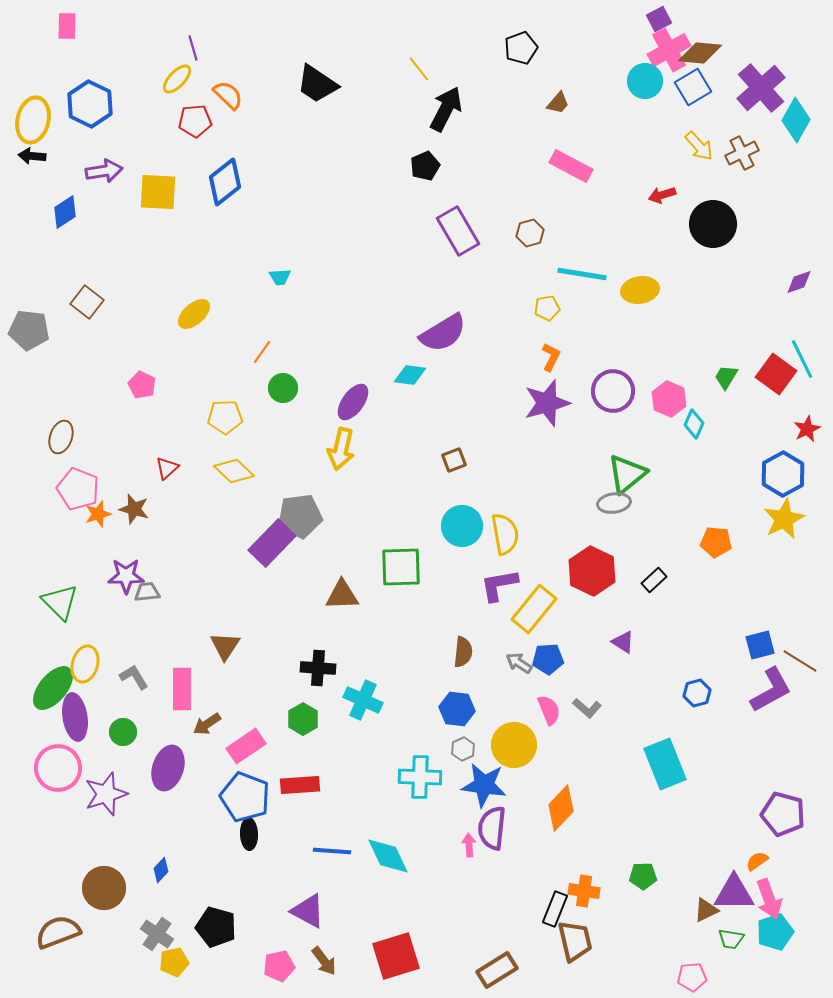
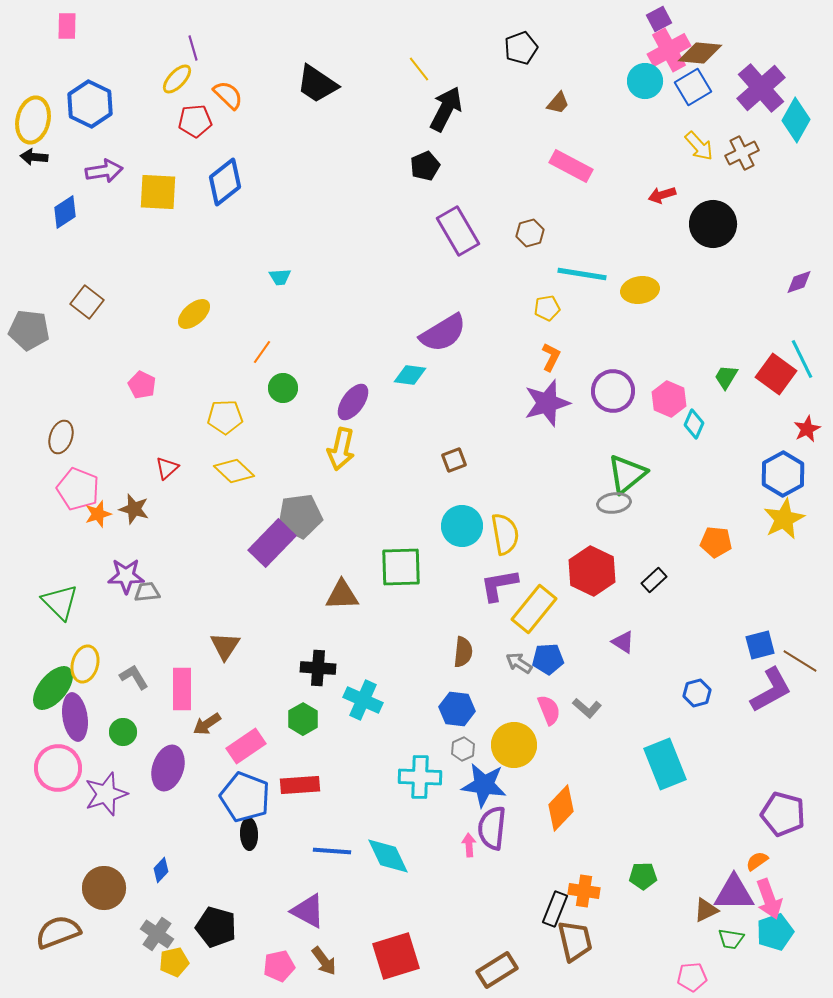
black arrow at (32, 156): moved 2 px right, 1 px down
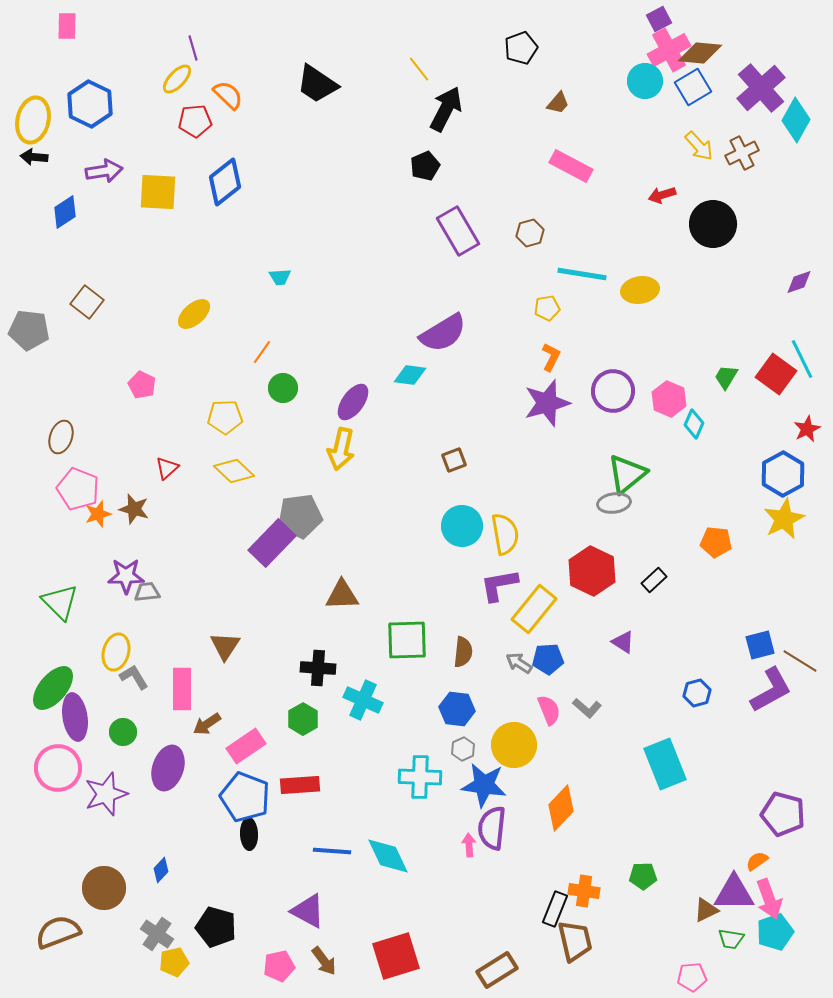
green square at (401, 567): moved 6 px right, 73 px down
yellow ellipse at (85, 664): moved 31 px right, 12 px up
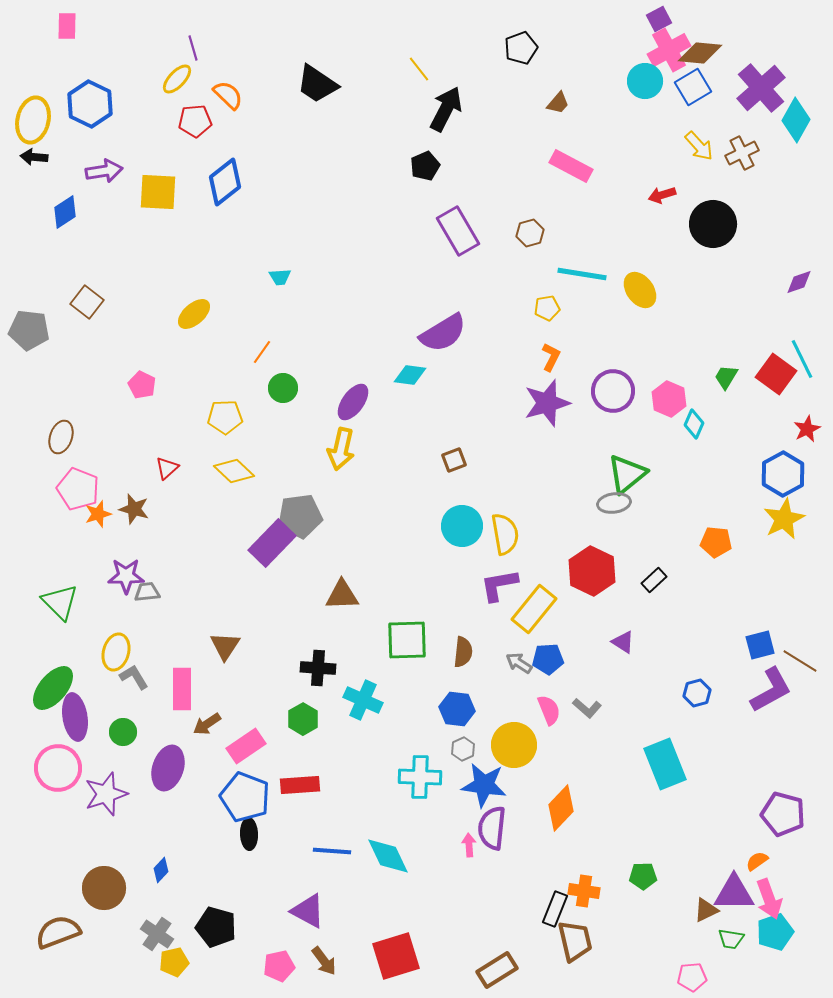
yellow ellipse at (640, 290): rotated 63 degrees clockwise
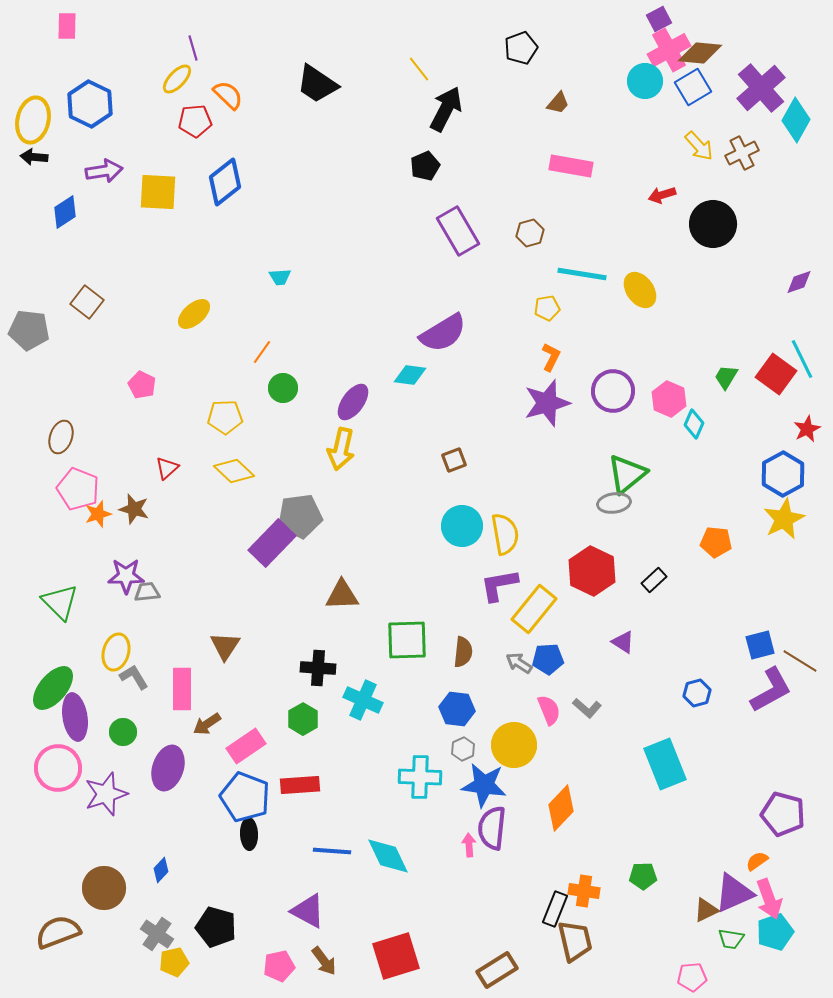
pink rectangle at (571, 166): rotated 18 degrees counterclockwise
purple triangle at (734, 893): rotated 24 degrees counterclockwise
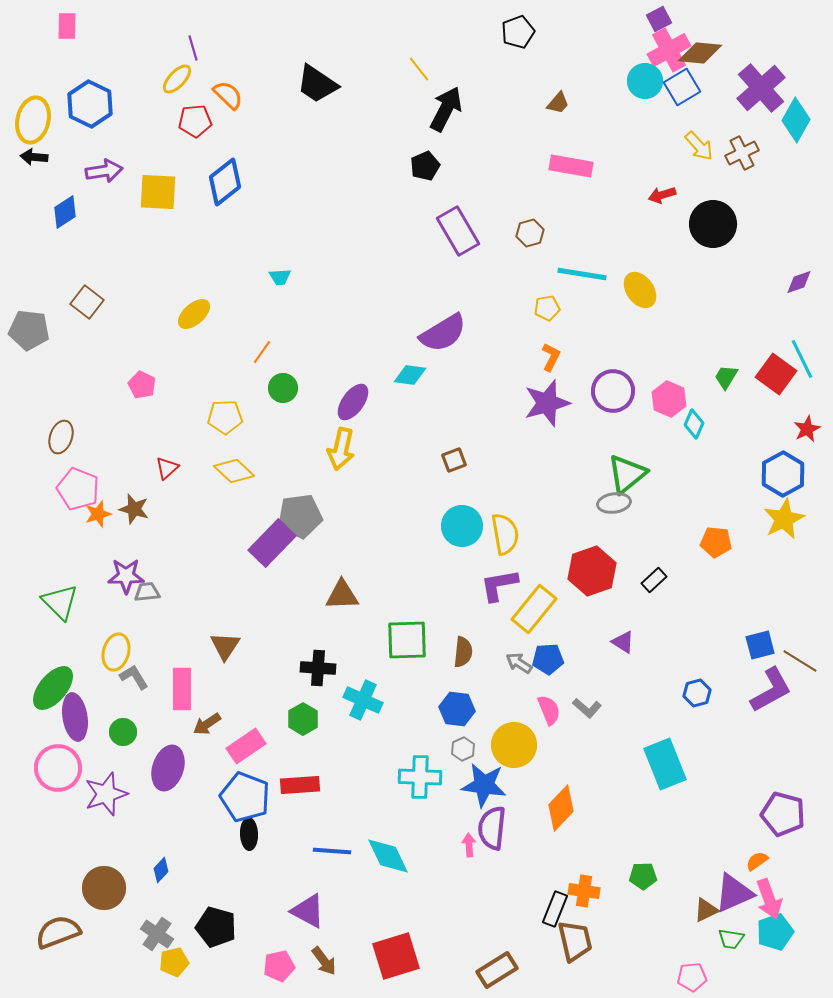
black pentagon at (521, 48): moved 3 px left, 16 px up
blue square at (693, 87): moved 11 px left
red hexagon at (592, 571): rotated 15 degrees clockwise
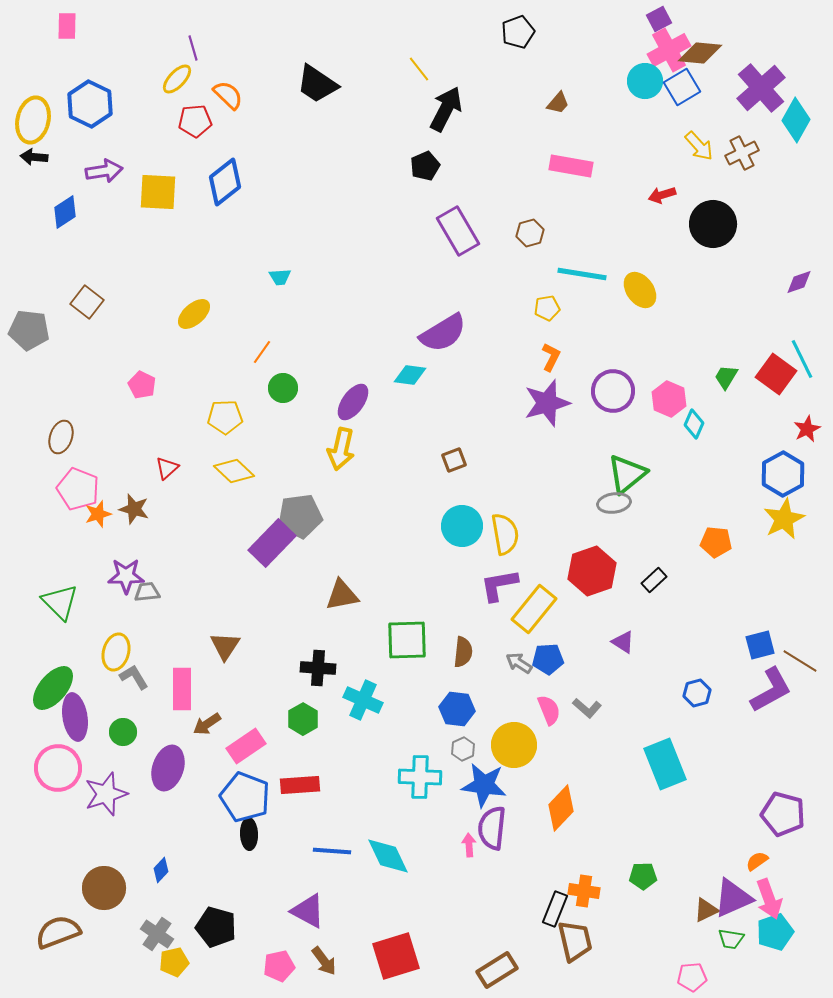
brown triangle at (342, 595): rotated 9 degrees counterclockwise
purple triangle at (734, 893): moved 1 px left, 5 px down
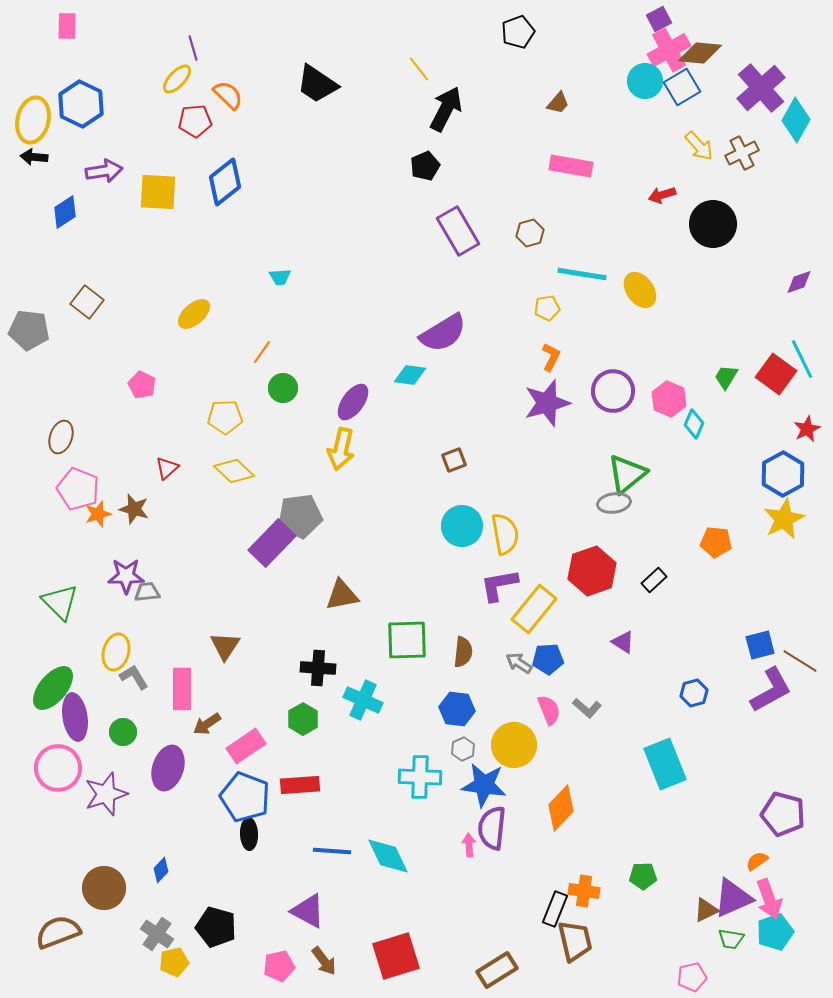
blue hexagon at (90, 104): moved 9 px left
blue hexagon at (697, 693): moved 3 px left
pink pentagon at (692, 977): rotated 8 degrees counterclockwise
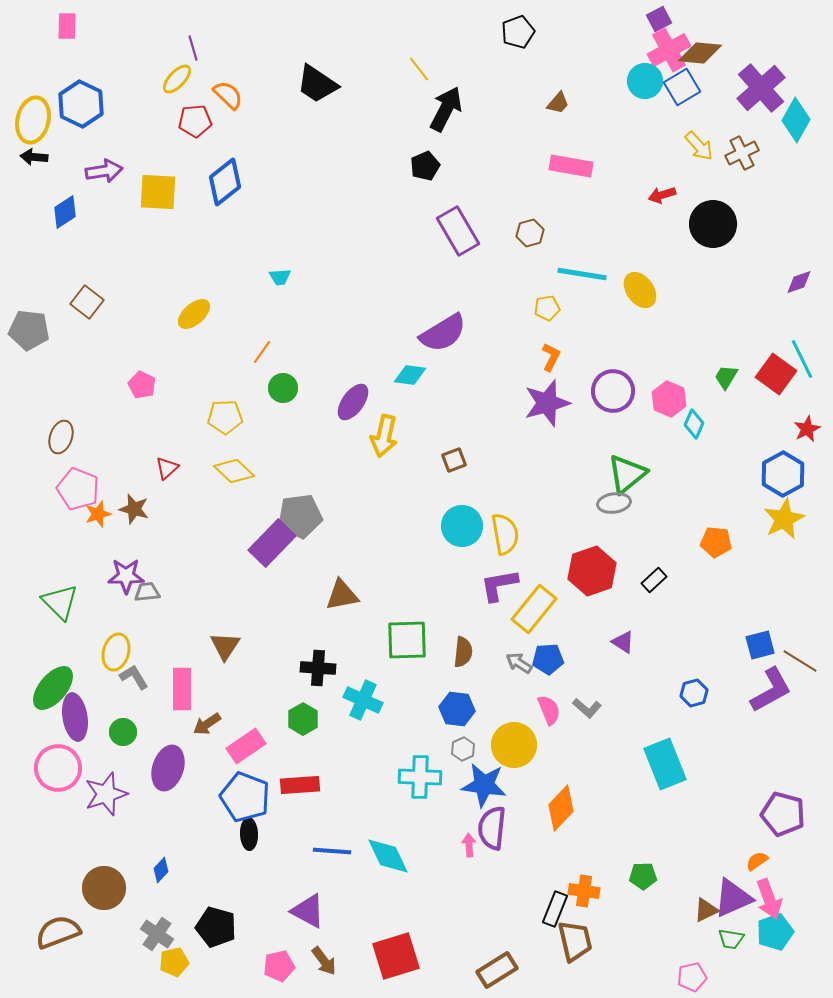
yellow arrow at (341, 449): moved 43 px right, 13 px up
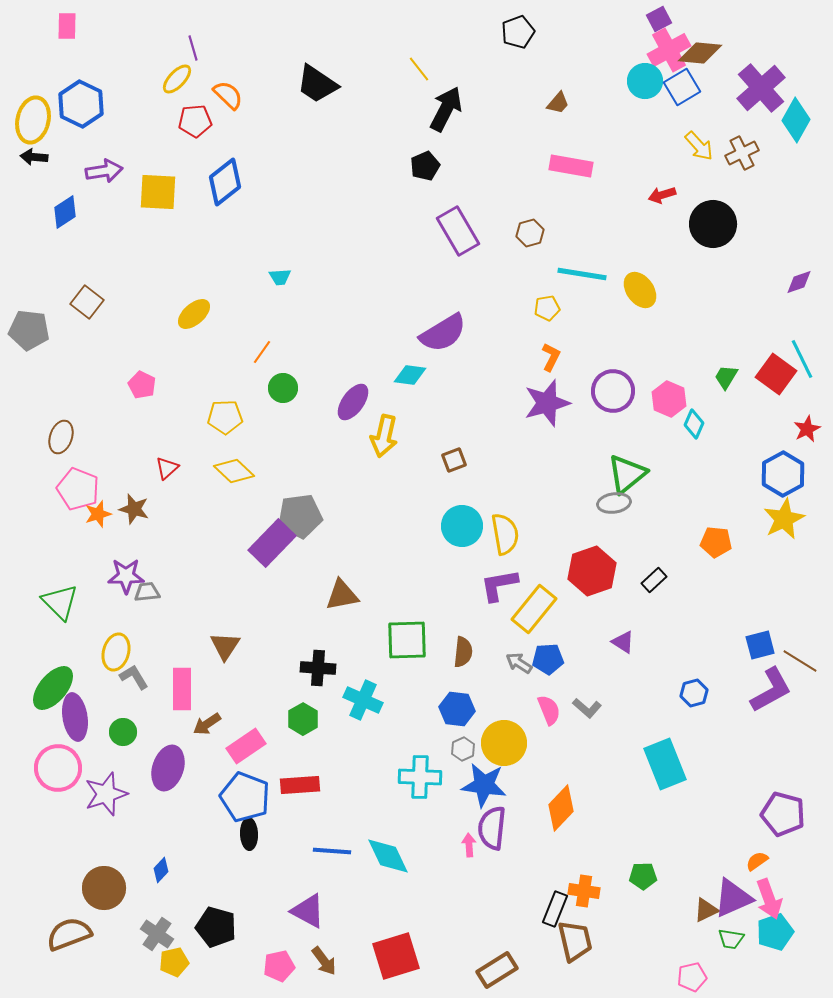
yellow circle at (514, 745): moved 10 px left, 2 px up
brown semicircle at (58, 932): moved 11 px right, 2 px down
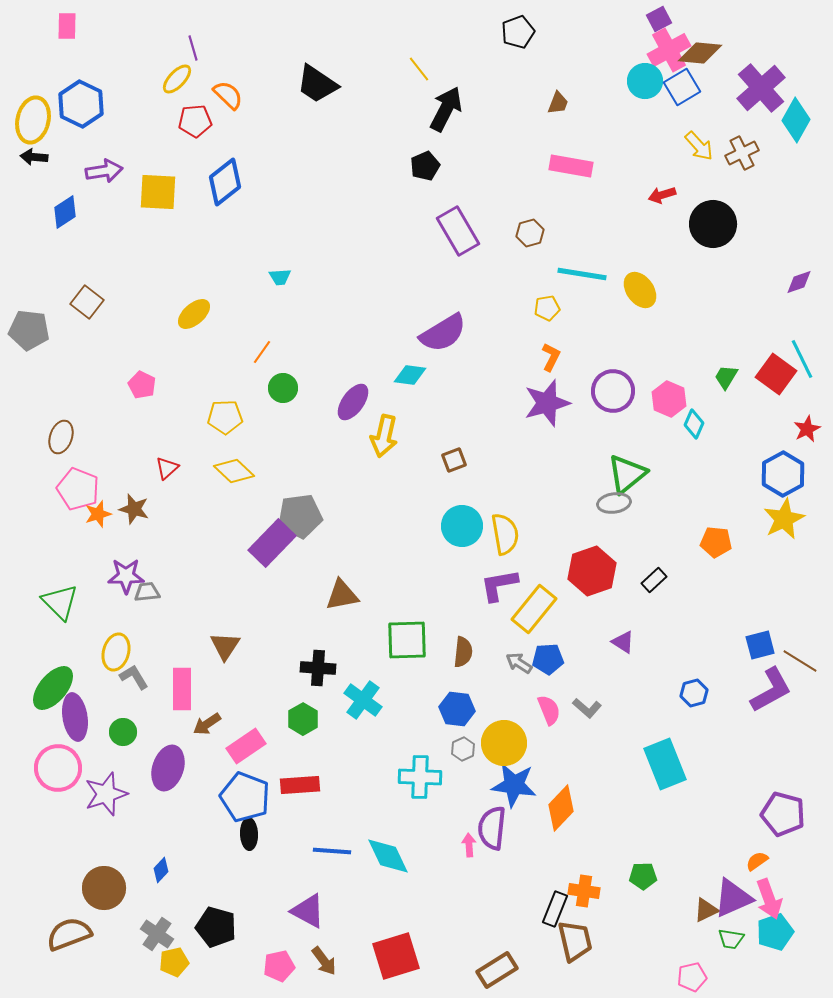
brown trapezoid at (558, 103): rotated 20 degrees counterclockwise
cyan cross at (363, 700): rotated 12 degrees clockwise
blue star at (484, 785): moved 30 px right
